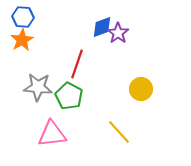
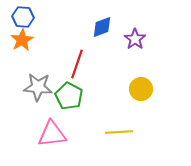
purple star: moved 17 px right, 6 px down
yellow line: rotated 52 degrees counterclockwise
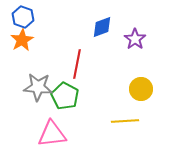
blue hexagon: rotated 15 degrees clockwise
red line: rotated 8 degrees counterclockwise
green pentagon: moved 4 px left
yellow line: moved 6 px right, 11 px up
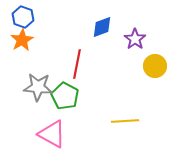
yellow circle: moved 14 px right, 23 px up
pink triangle: rotated 36 degrees clockwise
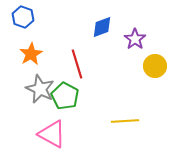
orange star: moved 9 px right, 14 px down
red line: rotated 28 degrees counterclockwise
gray star: moved 2 px right, 2 px down; rotated 20 degrees clockwise
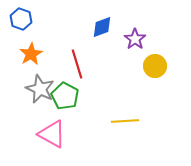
blue hexagon: moved 2 px left, 2 px down
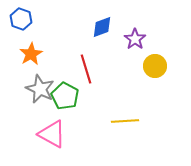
red line: moved 9 px right, 5 px down
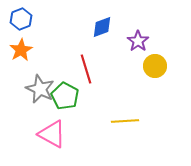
blue hexagon: rotated 20 degrees clockwise
purple star: moved 3 px right, 2 px down
orange star: moved 10 px left, 4 px up
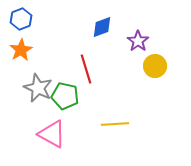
gray star: moved 2 px left, 1 px up
green pentagon: rotated 16 degrees counterclockwise
yellow line: moved 10 px left, 3 px down
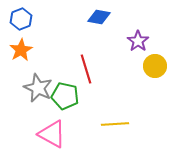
blue diamond: moved 3 px left, 10 px up; rotated 30 degrees clockwise
